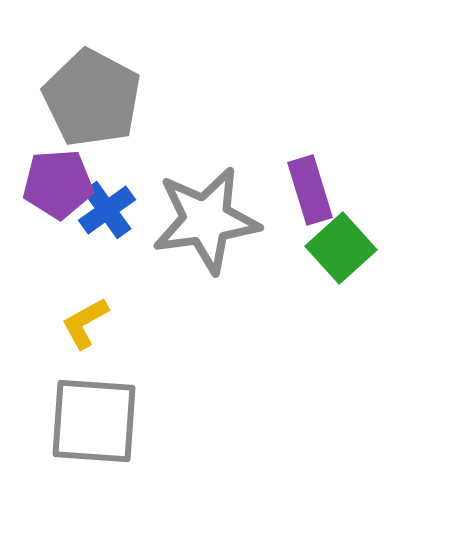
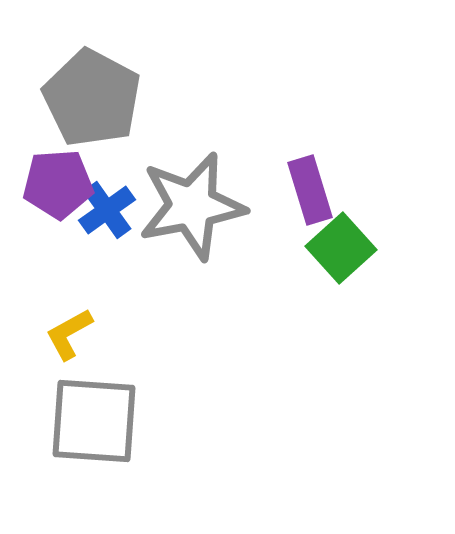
gray star: moved 14 px left, 14 px up; rotated 3 degrees counterclockwise
yellow L-shape: moved 16 px left, 11 px down
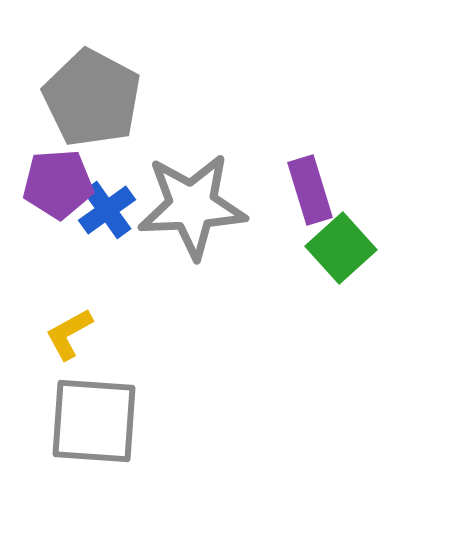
gray star: rotated 8 degrees clockwise
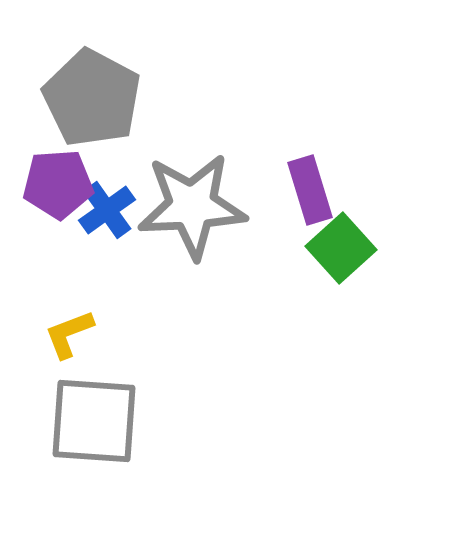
yellow L-shape: rotated 8 degrees clockwise
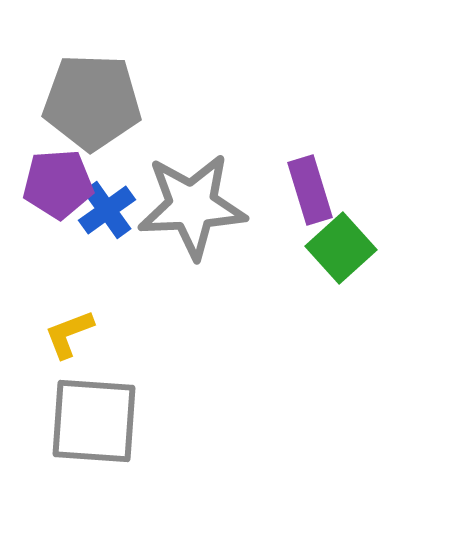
gray pentagon: moved 4 px down; rotated 26 degrees counterclockwise
